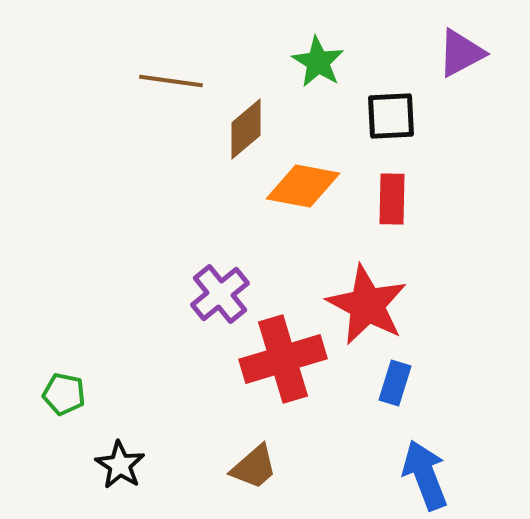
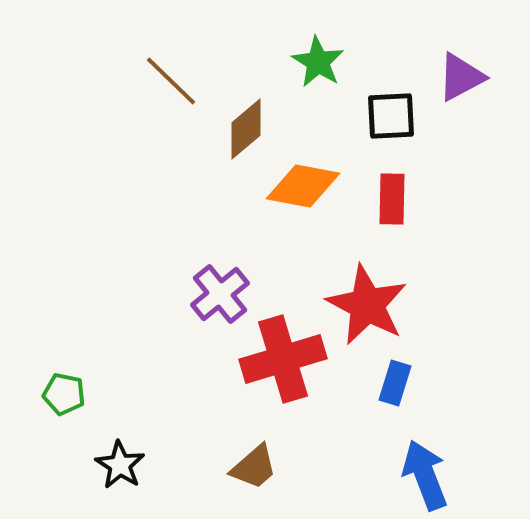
purple triangle: moved 24 px down
brown line: rotated 36 degrees clockwise
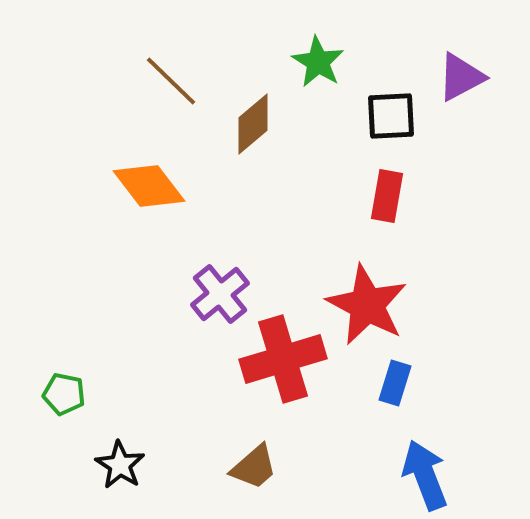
brown diamond: moved 7 px right, 5 px up
orange diamond: moved 154 px left; rotated 42 degrees clockwise
red rectangle: moved 5 px left, 3 px up; rotated 9 degrees clockwise
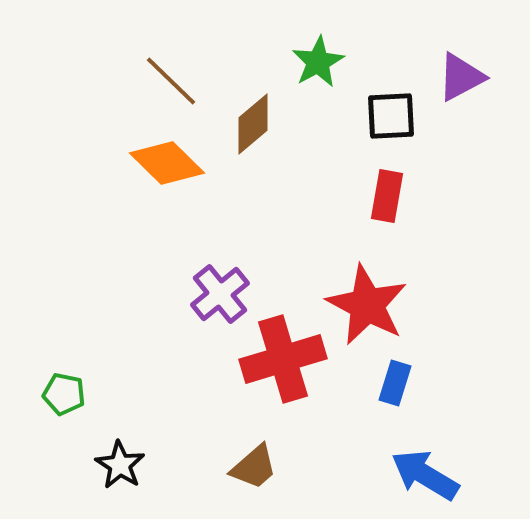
green star: rotated 12 degrees clockwise
orange diamond: moved 18 px right, 23 px up; rotated 8 degrees counterclockwise
blue arrow: rotated 38 degrees counterclockwise
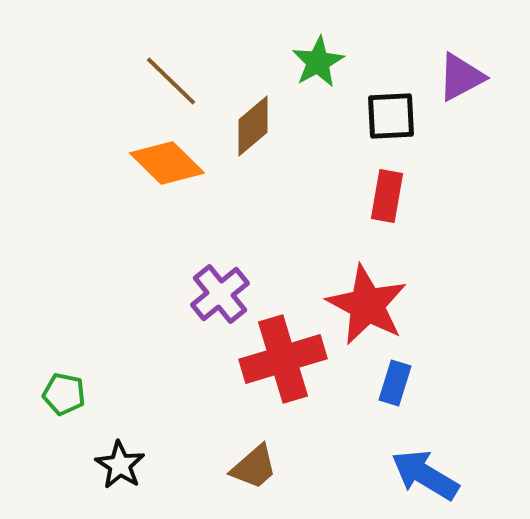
brown diamond: moved 2 px down
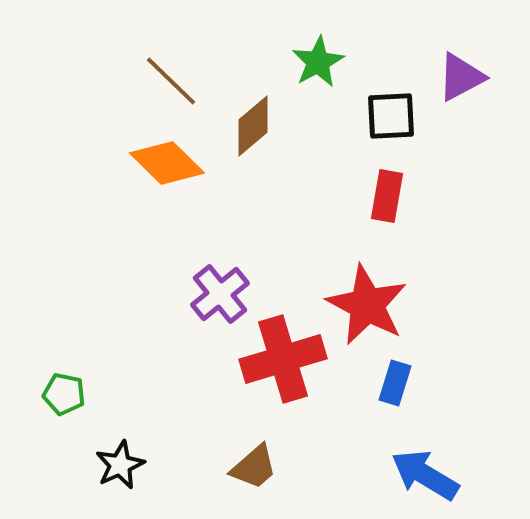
black star: rotated 15 degrees clockwise
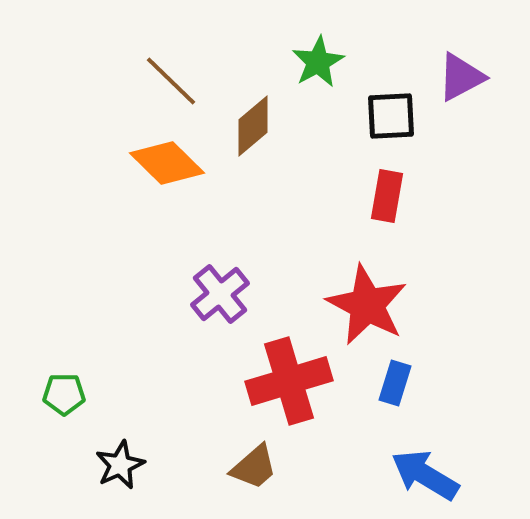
red cross: moved 6 px right, 22 px down
green pentagon: rotated 12 degrees counterclockwise
